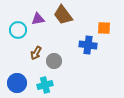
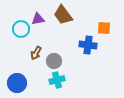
cyan circle: moved 3 px right, 1 px up
cyan cross: moved 12 px right, 5 px up
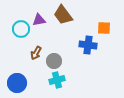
purple triangle: moved 1 px right, 1 px down
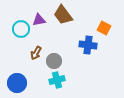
orange square: rotated 24 degrees clockwise
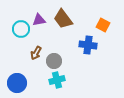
brown trapezoid: moved 4 px down
orange square: moved 1 px left, 3 px up
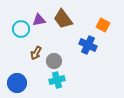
blue cross: rotated 18 degrees clockwise
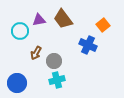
orange square: rotated 24 degrees clockwise
cyan circle: moved 1 px left, 2 px down
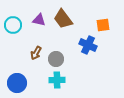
purple triangle: rotated 24 degrees clockwise
orange square: rotated 32 degrees clockwise
cyan circle: moved 7 px left, 6 px up
gray circle: moved 2 px right, 2 px up
cyan cross: rotated 14 degrees clockwise
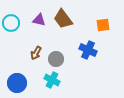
cyan circle: moved 2 px left, 2 px up
blue cross: moved 5 px down
cyan cross: moved 5 px left; rotated 28 degrees clockwise
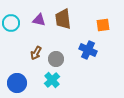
brown trapezoid: rotated 30 degrees clockwise
cyan cross: rotated 21 degrees clockwise
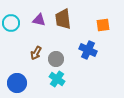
cyan cross: moved 5 px right, 1 px up; rotated 14 degrees counterclockwise
